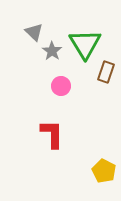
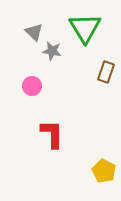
green triangle: moved 16 px up
gray star: rotated 24 degrees counterclockwise
pink circle: moved 29 px left
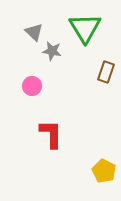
red L-shape: moved 1 px left
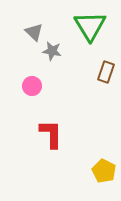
green triangle: moved 5 px right, 2 px up
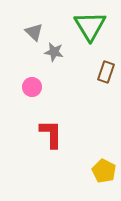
gray star: moved 2 px right, 1 px down
pink circle: moved 1 px down
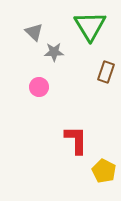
gray star: rotated 12 degrees counterclockwise
pink circle: moved 7 px right
red L-shape: moved 25 px right, 6 px down
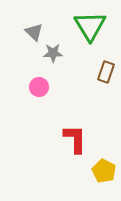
gray star: moved 1 px left, 1 px down
red L-shape: moved 1 px left, 1 px up
